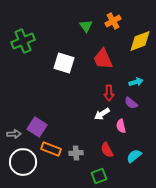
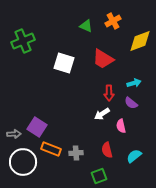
green triangle: rotated 32 degrees counterclockwise
red trapezoid: rotated 35 degrees counterclockwise
cyan arrow: moved 2 px left, 1 px down
red semicircle: rotated 14 degrees clockwise
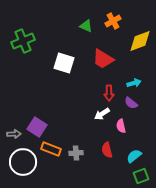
green square: moved 42 px right
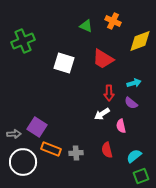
orange cross: rotated 35 degrees counterclockwise
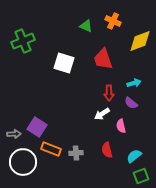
red trapezoid: rotated 40 degrees clockwise
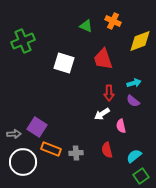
purple semicircle: moved 2 px right, 2 px up
green square: rotated 14 degrees counterclockwise
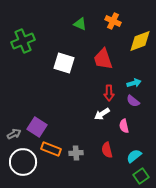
green triangle: moved 6 px left, 2 px up
pink semicircle: moved 3 px right
gray arrow: rotated 24 degrees counterclockwise
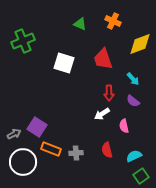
yellow diamond: moved 3 px down
cyan arrow: moved 1 px left, 4 px up; rotated 64 degrees clockwise
cyan semicircle: rotated 14 degrees clockwise
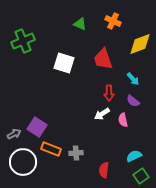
pink semicircle: moved 1 px left, 6 px up
red semicircle: moved 3 px left, 20 px down; rotated 21 degrees clockwise
